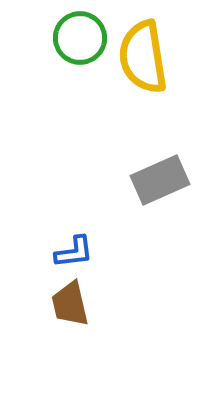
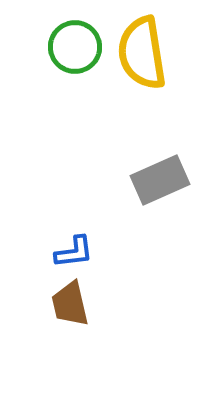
green circle: moved 5 px left, 9 px down
yellow semicircle: moved 1 px left, 4 px up
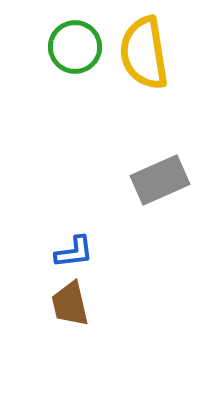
yellow semicircle: moved 2 px right
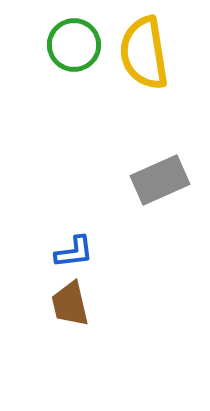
green circle: moved 1 px left, 2 px up
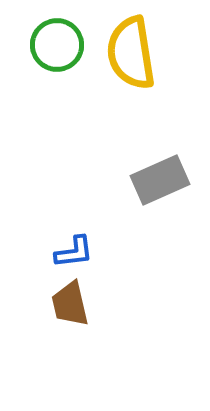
green circle: moved 17 px left
yellow semicircle: moved 13 px left
